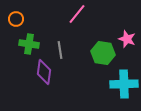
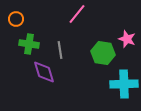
purple diamond: rotated 25 degrees counterclockwise
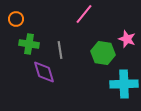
pink line: moved 7 px right
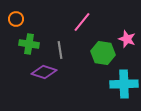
pink line: moved 2 px left, 8 px down
purple diamond: rotated 55 degrees counterclockwise
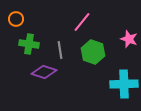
pink star: moved 2 px right
green hexagon: moved 10 px left, 1 px up; rotated 10 degrees clockwise
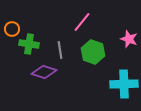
orange circle: moved 4 px left, 10 px down
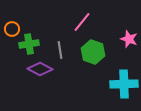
green cross: rotated 18 degrees counterclockwise
purple diamond: moved 4 px left, 3 px up; rotated 10 degrees clockwise
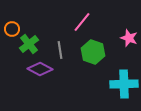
pink star: moved 1 px up
green cross: rotated 30 degrees counterclockwise
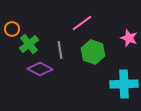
pink line: moved 1 px down; rotated 15 degrees clockwise
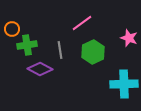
green cross: moved 2 px left, 1 px down; rotated 30 degrees clockwise
green hexagon: rotated 15 degrees clockwise
